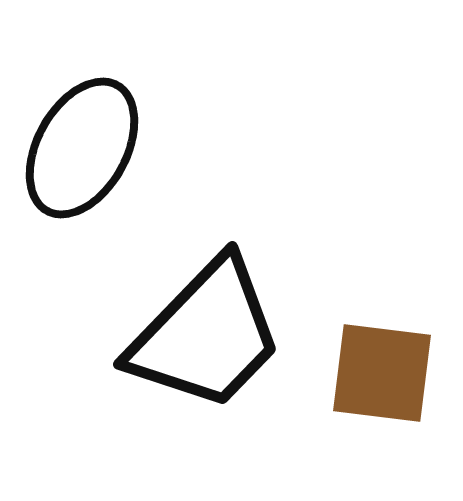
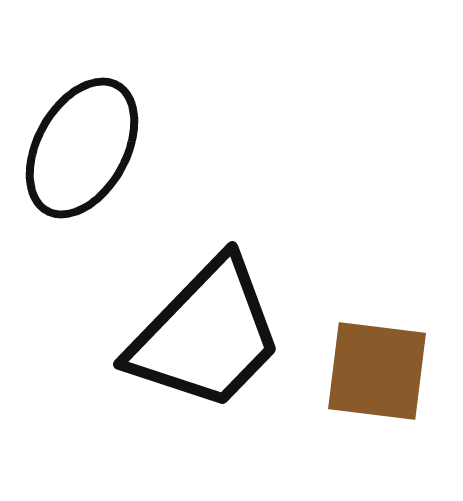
brown square: moved 5 px left, 2 px up
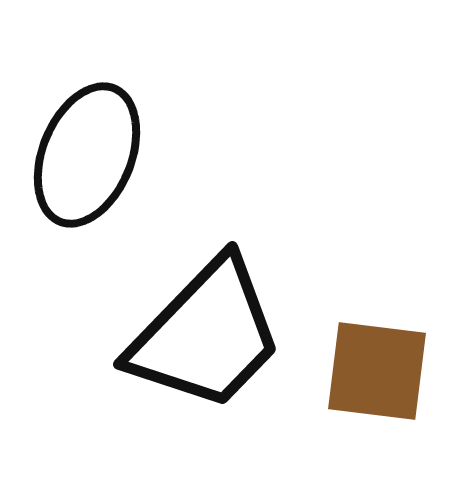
black ellipse: moved 5 px right, 7 px down; rotated 7 degrees counterclockwise
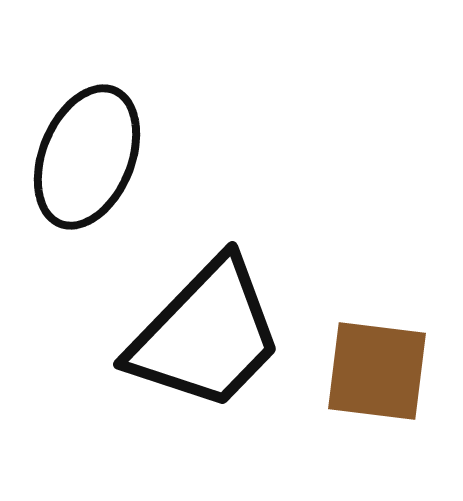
black ellipse: moved 2 px down
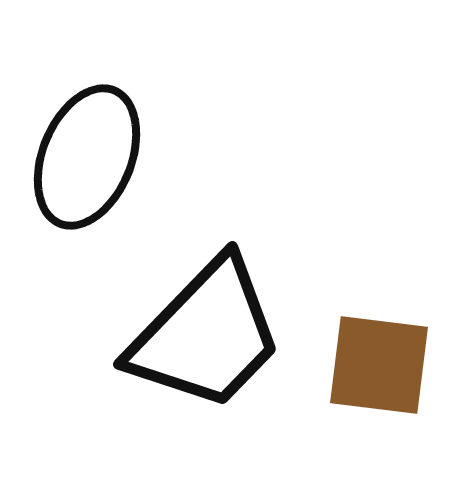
brown square: moved 2 px right, 6 px up
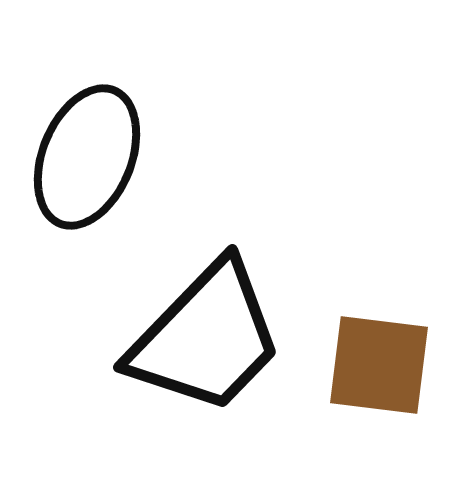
black trapezoid: moved 3 px down
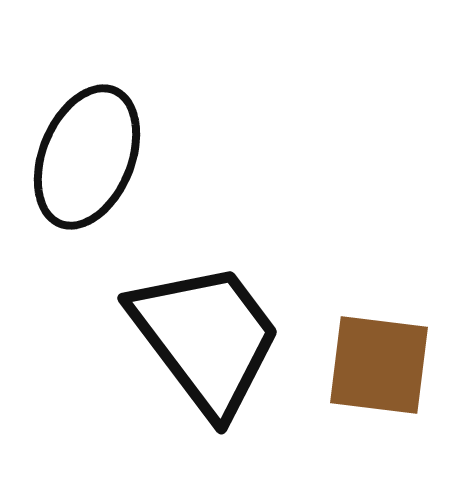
black trapezoid: rotated 81 degrees counterclockwise
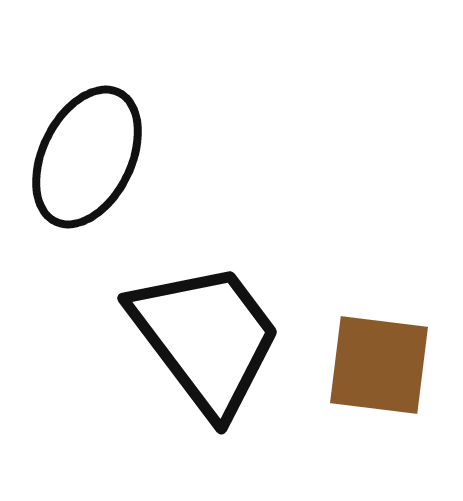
black ellipse: rotated 4 degrees clockwise
